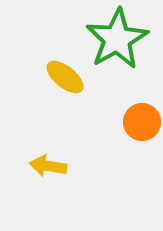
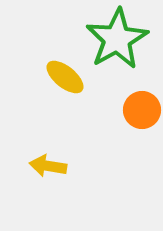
orange circle: moved 12 px up
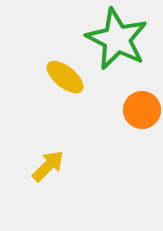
green star: rotated 16 degrees counterclockwise
yellow arrow: rotated 126 degrees clockwise
